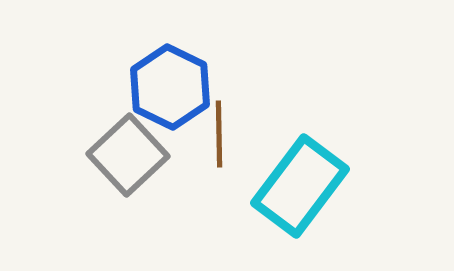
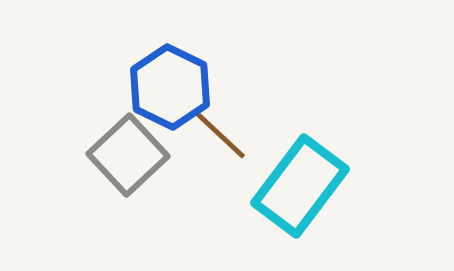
brown line: rotated 46 degrees counterclockwise
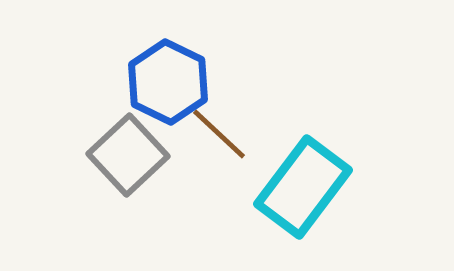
blue hexagon: moved 2 px left, 5 px up
cyan rectangle: moved 3 px right, 1 px down
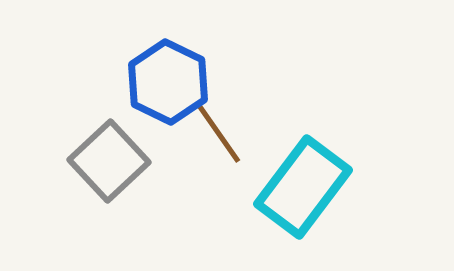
brown line: rotated 12 degrees clockwise
gray square: moved 19 px left, 6 px down
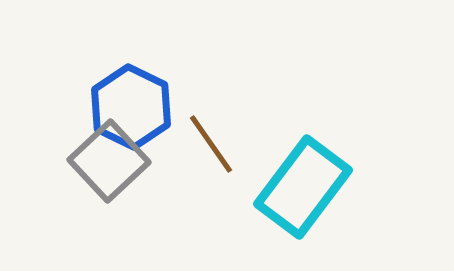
blue hexagon: moved 37 px left, 25 px down
brown line: moved 8 px left, 10 px down
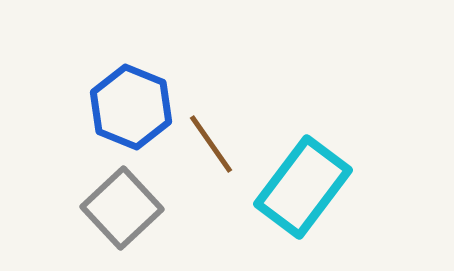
blue hexagon: rotated 4 degrees counterclockwise
gray square: moved 13 px right, 47 px down
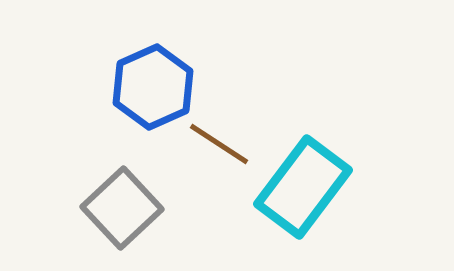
blue hexagon: moved 22 px right, 20 px up; rotated 14 degrees clockwise
brown line: moved 8 px right; rotated 22 degrees counterclockwise
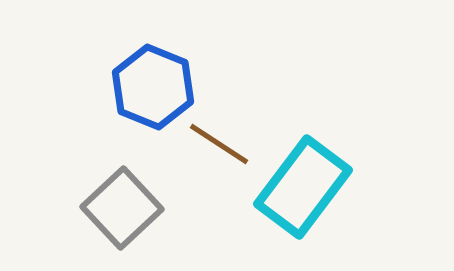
blue hexagon: rotated 14 degrees counterclockwise
